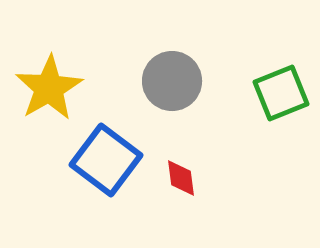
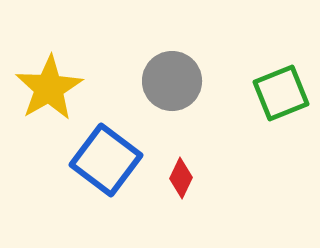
red diamond: rotated 33 degrees clockwise
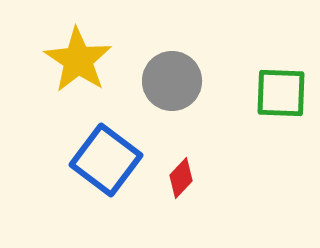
yellow star: moved 29 px right, 28 px up; rotated 8 degrees counterclockwise
green square: rotated 24 degrees clockwise
red diamond: rotated 18 degrees clockwise
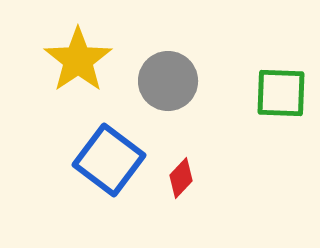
yellow star: rotated 4 degrees clockwise
gray circle: moved 4 px left
blue square: moved 3 px right
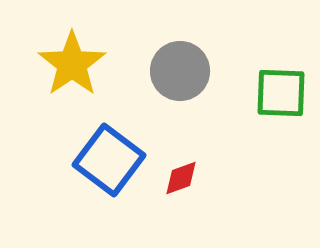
yellow star: moved 6 px left, 4 px down
gray circle: moved 12 px right, 10 px up
red diamond: rotated 27 degrees clockwise
